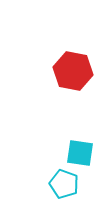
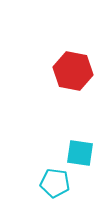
cyan pentagon: moved 9 px left, 1 px up; rotated 12 degrees counterclockwise
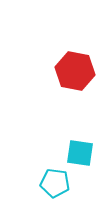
red hexagon: moved 2 px right
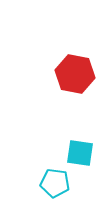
red hexagon: moved 3 px down
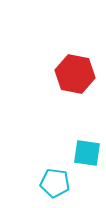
cyan square: moved 7 px right
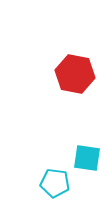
cyan square: moved 5 px down
